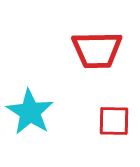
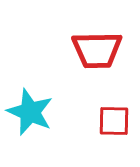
cyan star: rotated 9 degrees counterclockwise
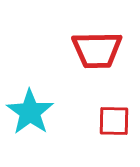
cyan star: rotated 12 degrees clockwise
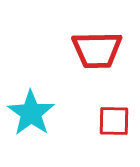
cyan star: moved 1 px right, 1 px down
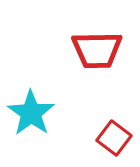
red square: moved 17 px down; rotated 36 degrees clockwise
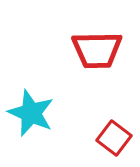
cyan star: rotated 12 degrees counterclockwise
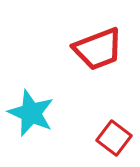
red trapezoid: moved 1 px right, 1 px up; rotated 20 degrees counterclockwise
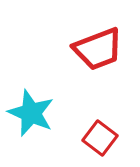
red square: moved 14 px left
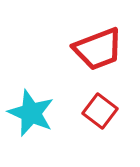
red square: moved 27 px up
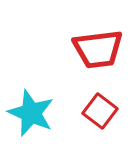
red trapezoid: rotated 14 degrees clockwise
